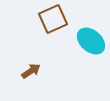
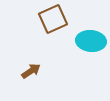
cyan ellipse: rotated 36 degrees counterclockwise
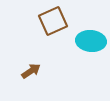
brown square: moved 2 px down
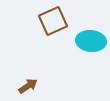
brown arrow: moved 3 px left, 15 px down
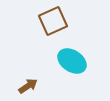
cyan ellipse: moved 19 px left, 20 px down; rotated 28 degrees clockwise
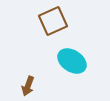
brown arrow: rotated 144 degrees clockwise
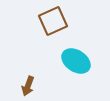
cyan ellipse: moved 4 px right
